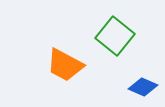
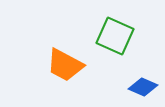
green square: rotated 15 degrees counterclockwise
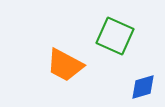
blue diamond: rotated 40 degrees counterclockwise
